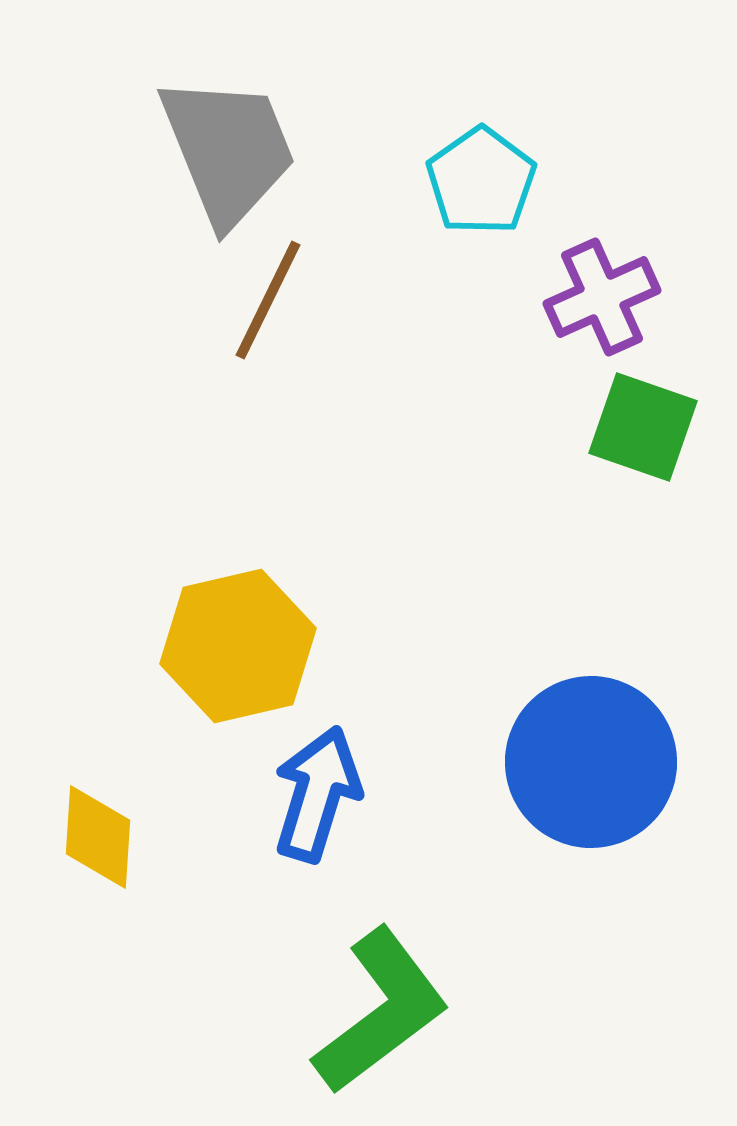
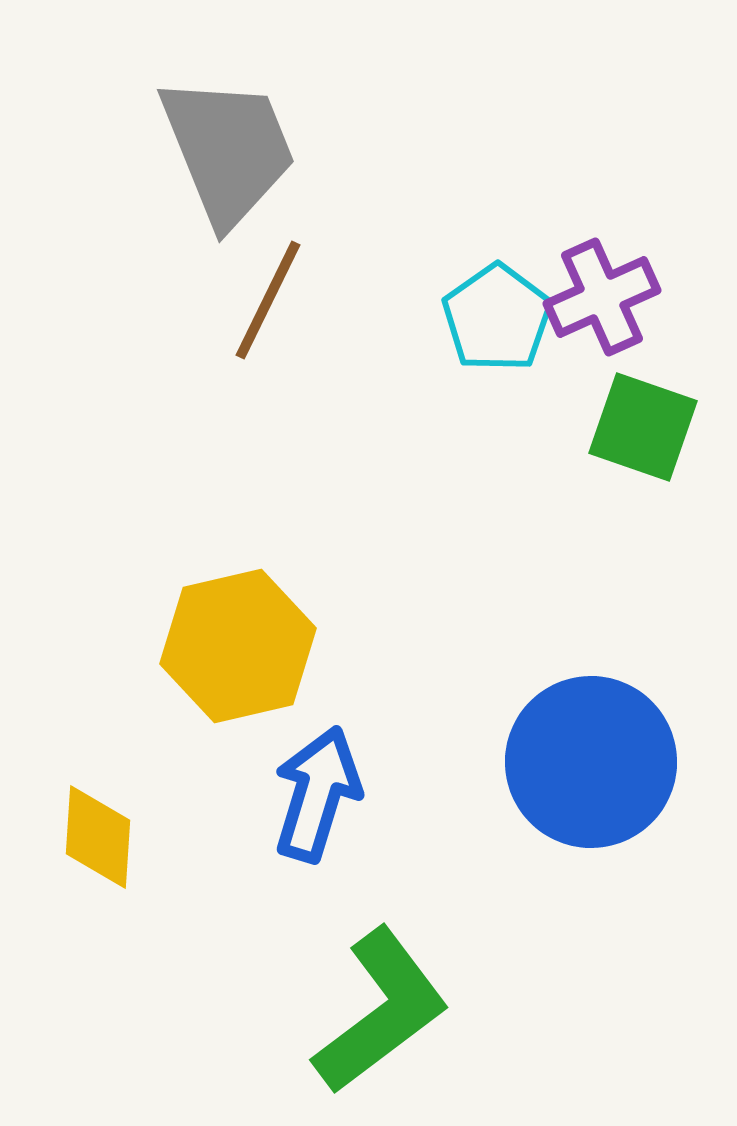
cyan pentagon: moved 16 px right, 137 px down
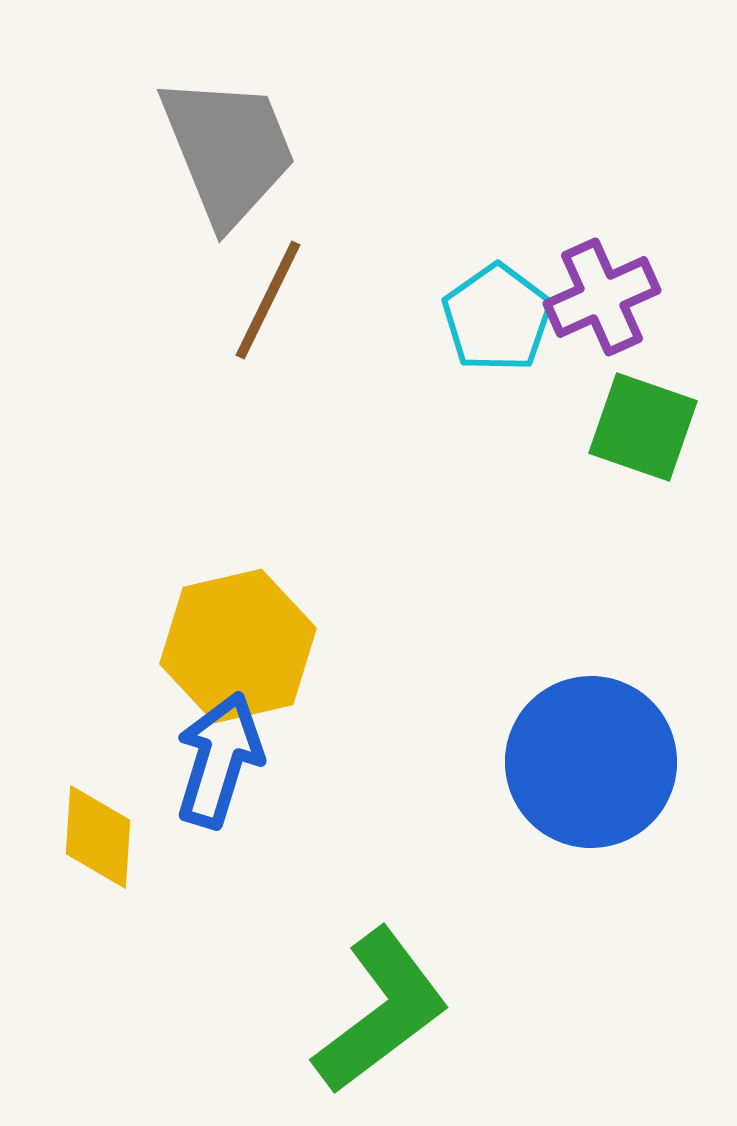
blue arrow: moved 98 px left, 34 px up
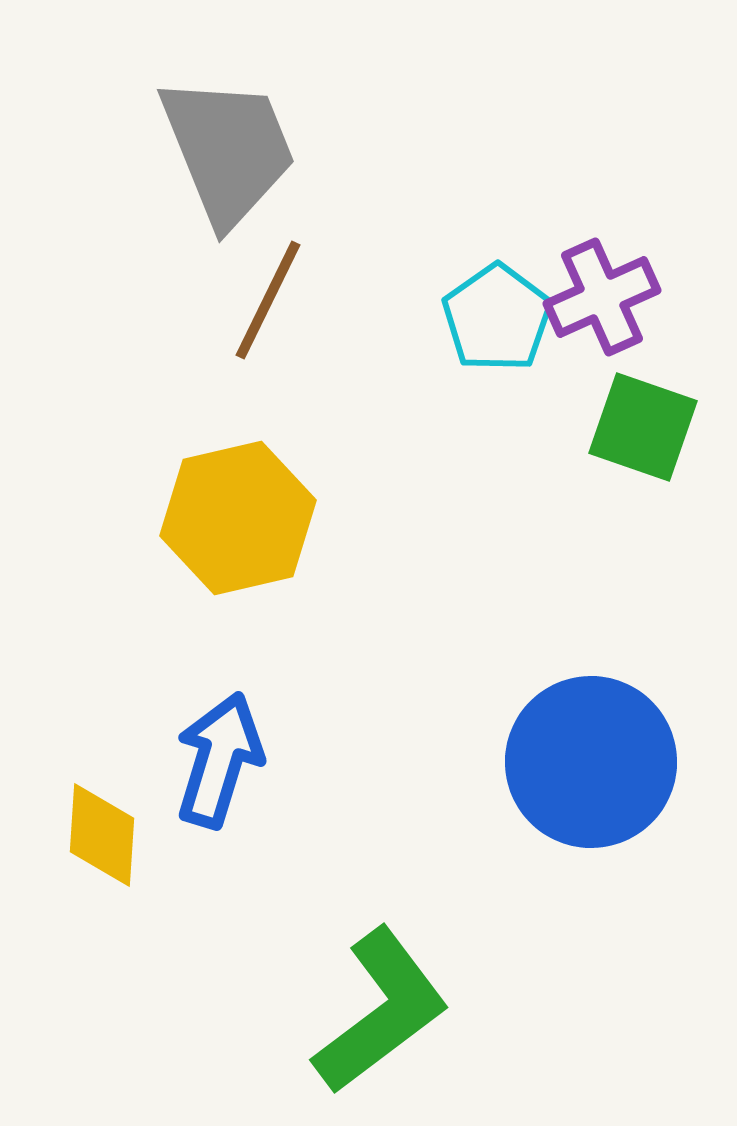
yellow hexagon: moved 128 px up
yellow diamond: moved 4 px right, 2 px up
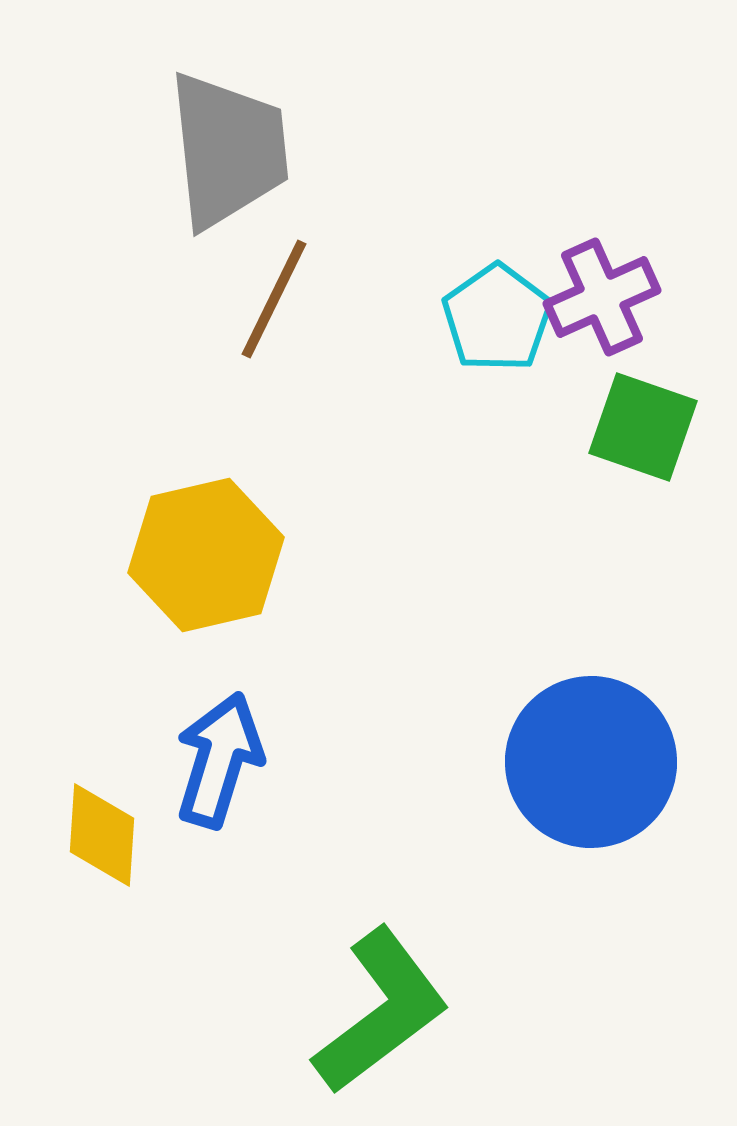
gray trapezoid: rotated 16 degrees clockwise
brown line: moved 6 px right, 1 px up
yellow hexagon: moved 32 px left, 37 px down
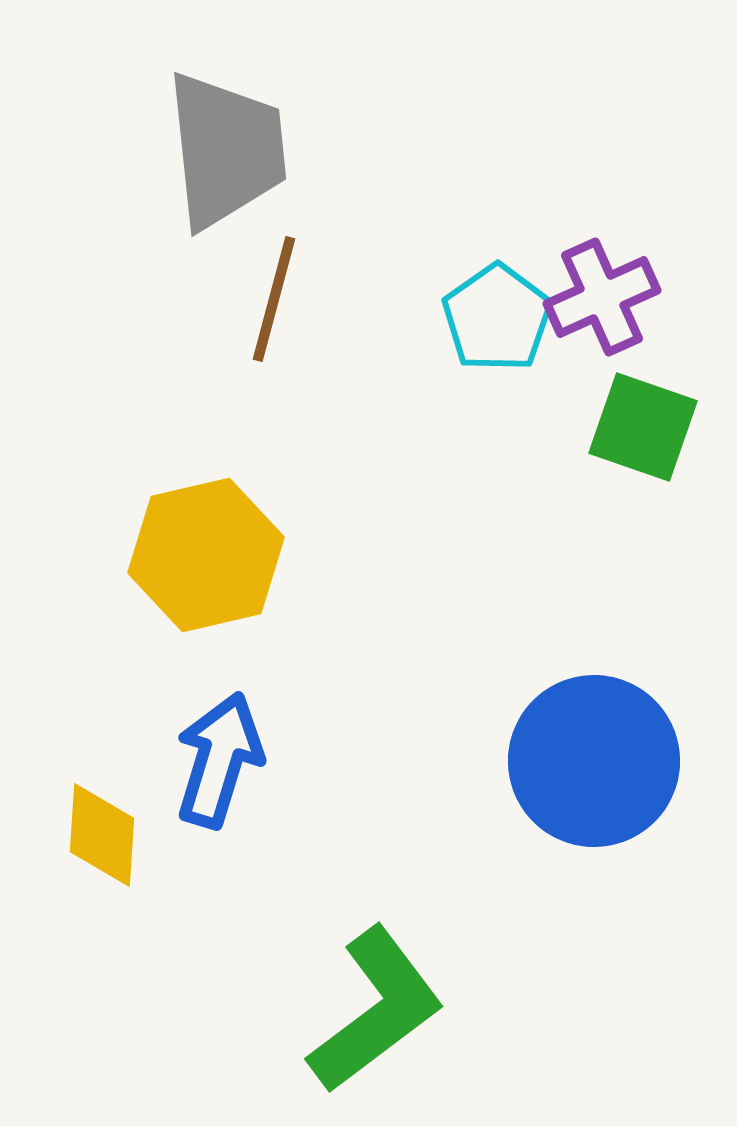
gray trapezoid: moved 2 px left
brown line: rotated 11 degrees counterclockwise
blue circle: moved 3 px right, 1 px up
green L-shape: moved 5 px left, 1 px up
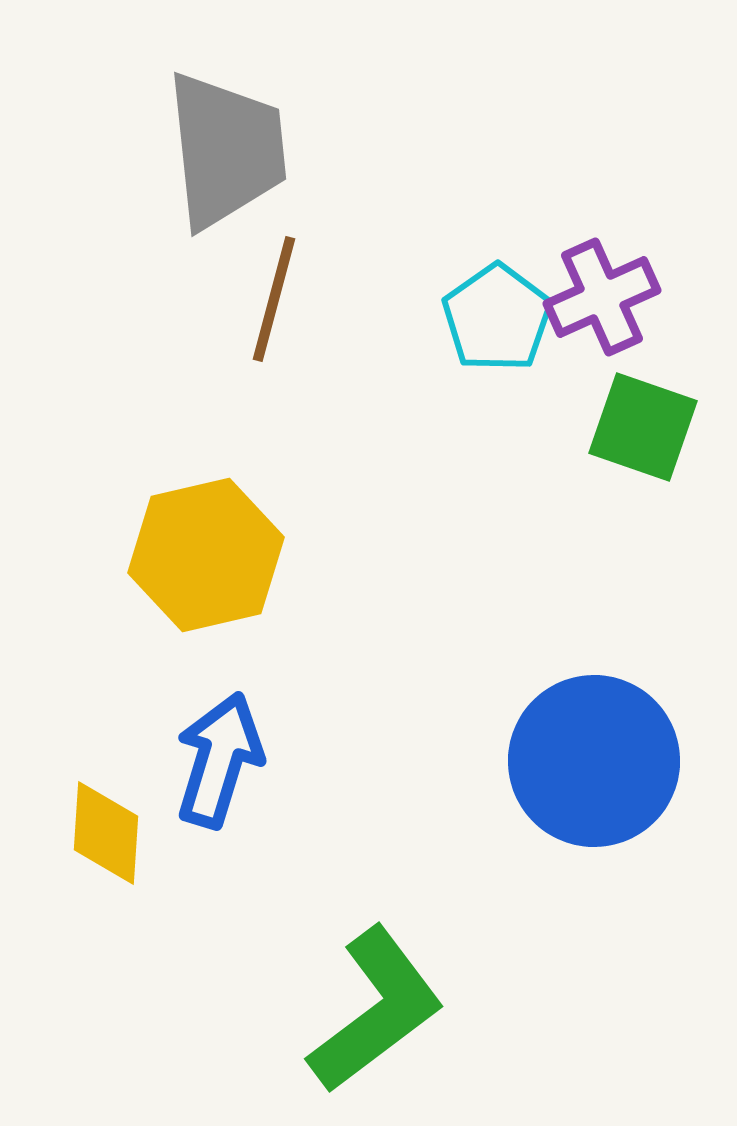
yellow diamond: moved 4 px right, 2 px up
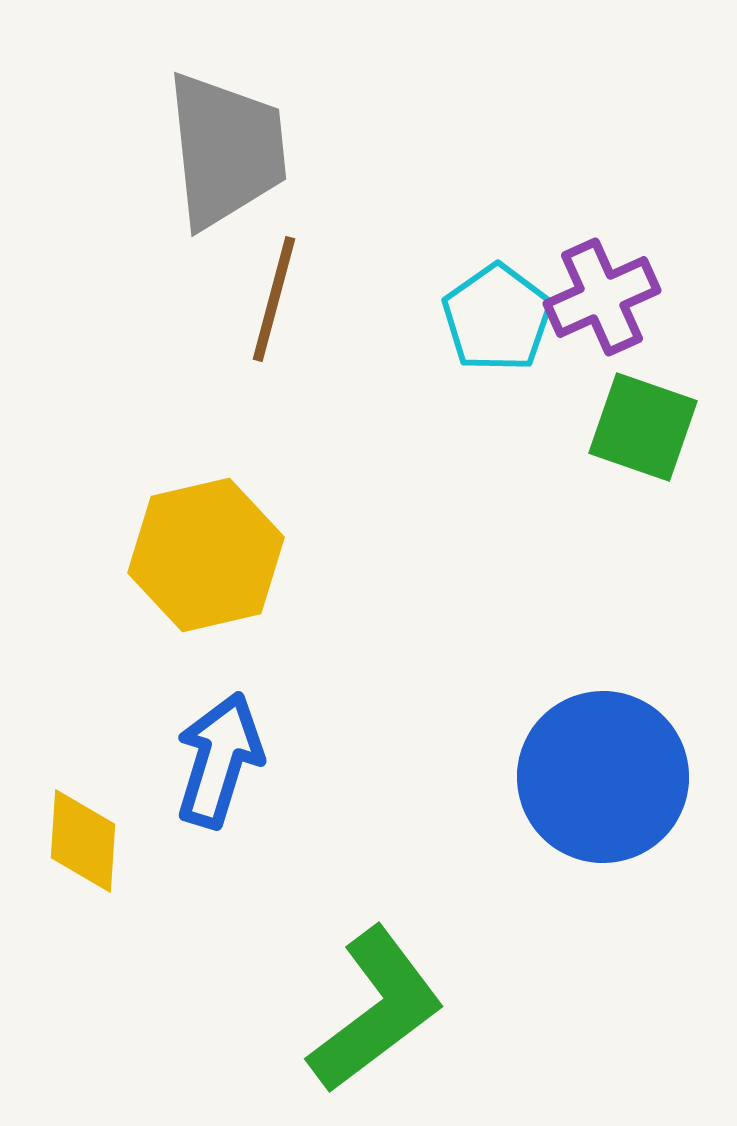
blue circle: moved 9 px right, 16 px down
yellow diamond: moved 23 px left, 8 px down
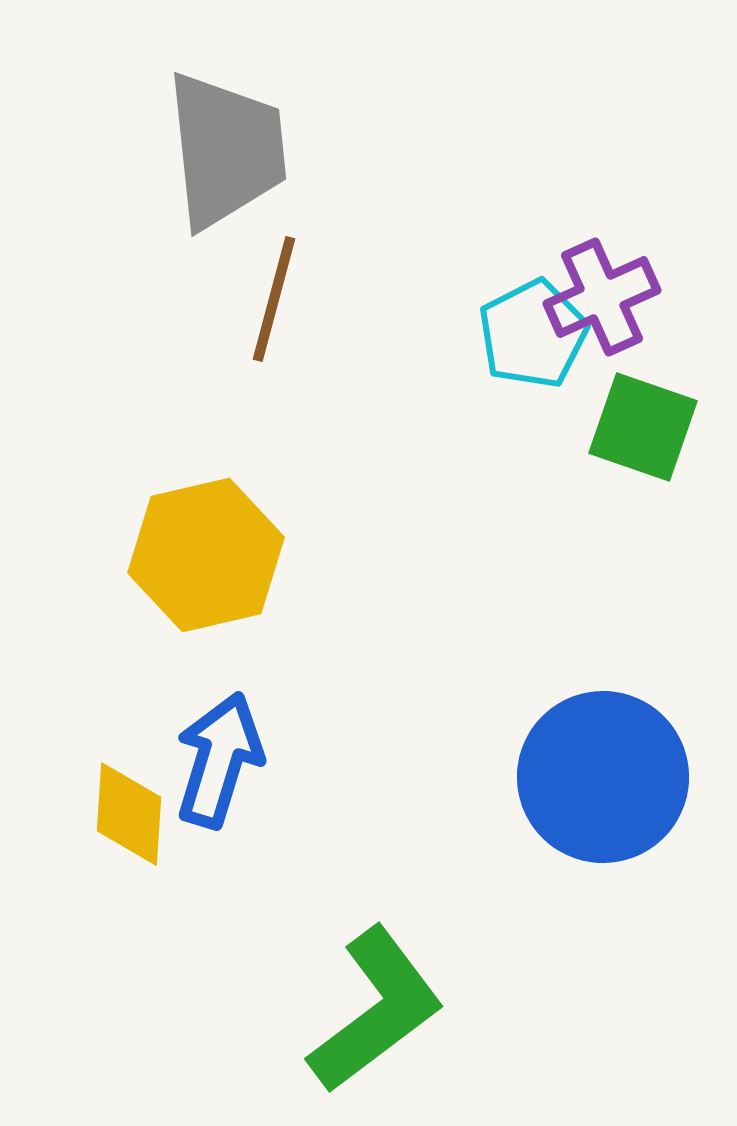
cyan pentagon: moved 36 px right, 16 px down; rotated 8 degrees clockwise
yellow diamond: moved 46 px right, 27 px up
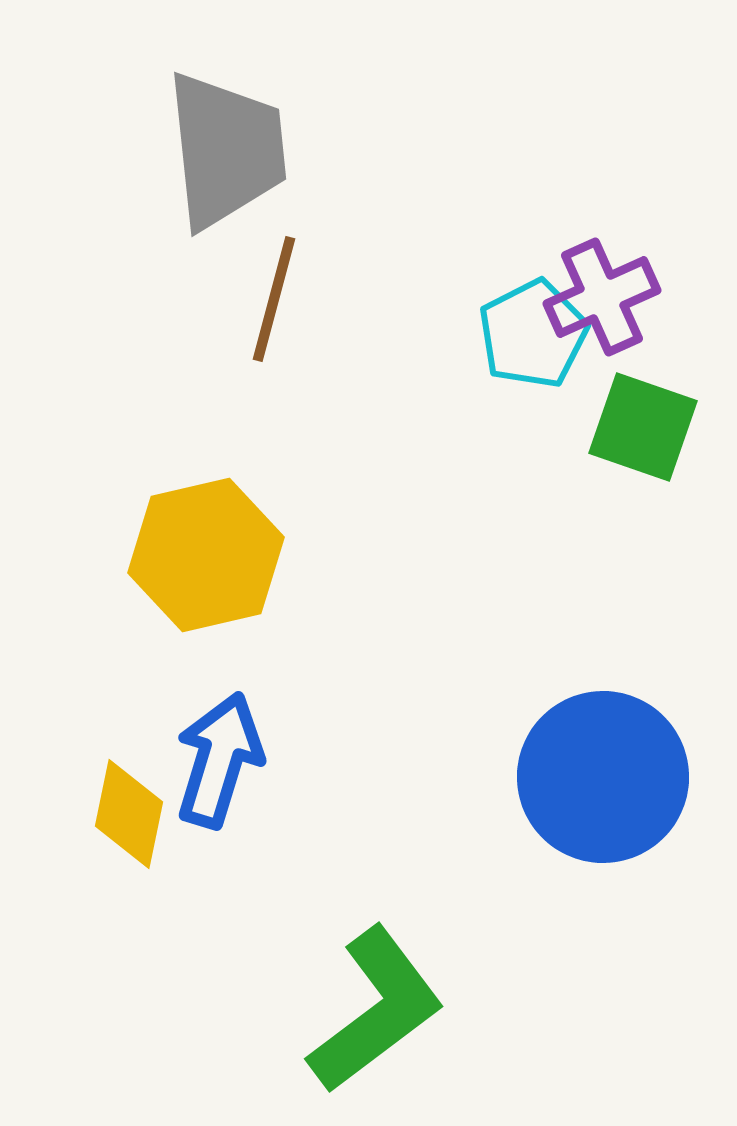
yellow diamond: rotated 8 degrees clockwise
